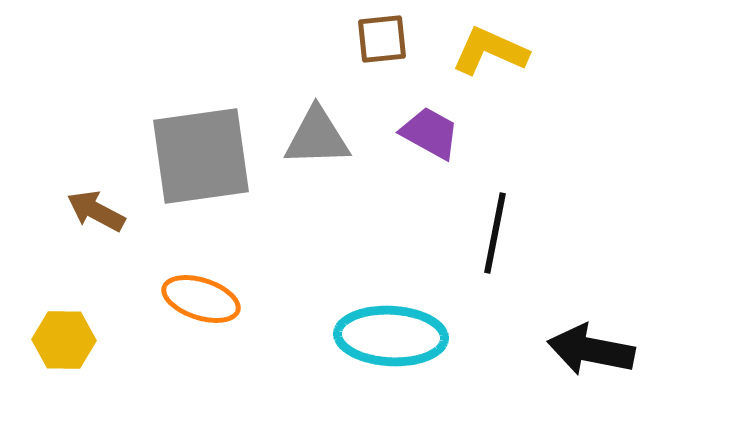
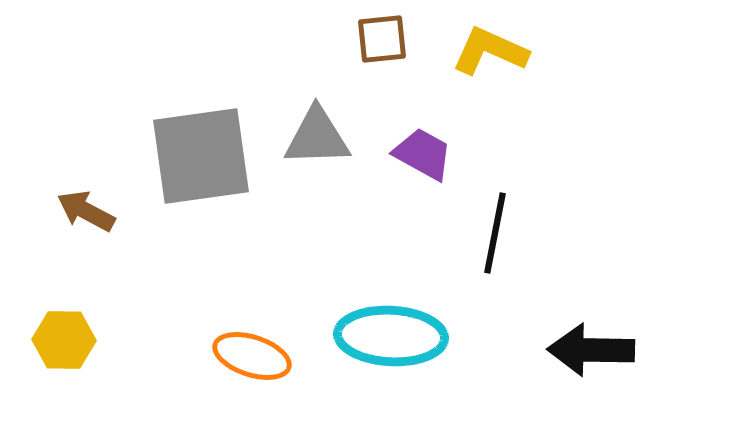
purple trapezoid: moved 7 px left, 21 px down
brown arrow: moved 10 px left
orange ellipse: moved 51 px right, 57 px down
black arrow: rotated 10 degrees counterclockwise
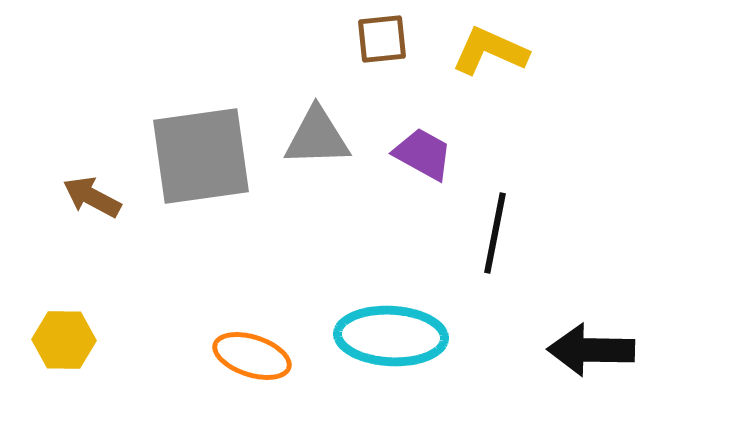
brown arrow: moved 6 px right, 14 px up
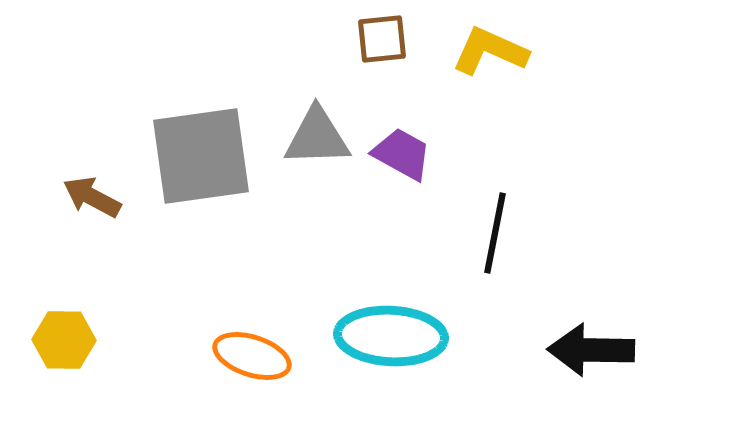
purple trapezoid: moved 21 px left
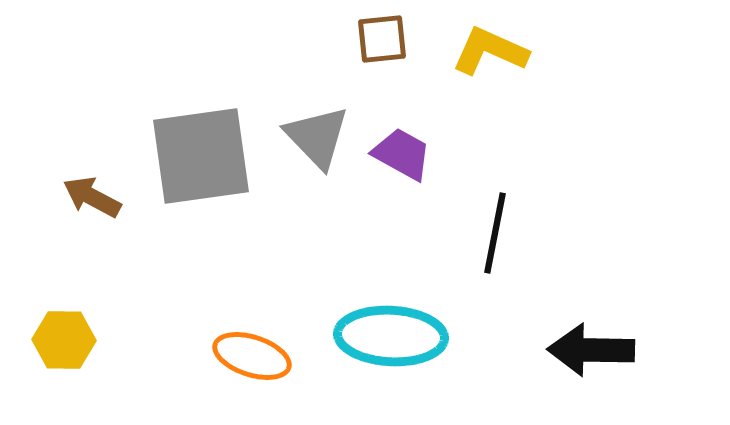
gray triangle: rotated 48 degrees clockwise
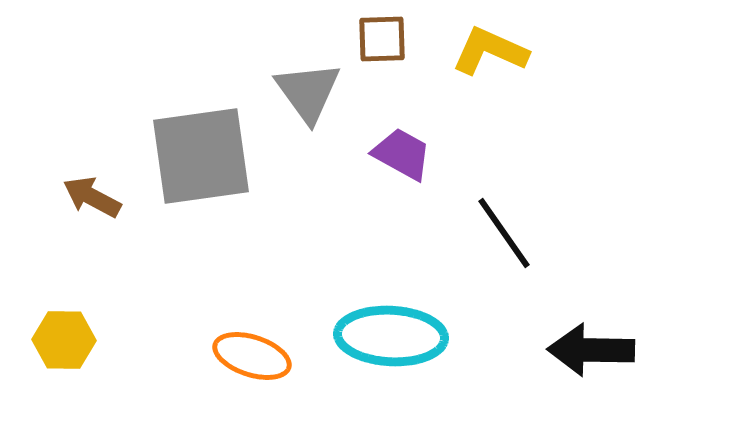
brown square: rotated 4 degrees clockwise
gray triangle: moved 9 px left, 45 px up; rotated 8 degrees clockwise
black line: moved 9 px right; rotated 46 degrees counterclockwise
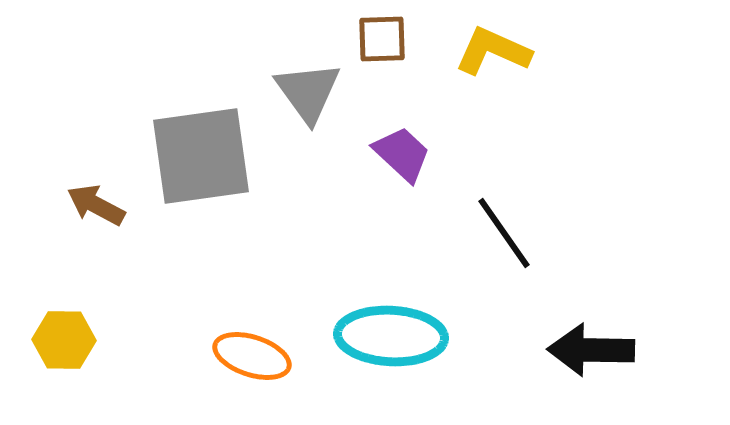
yellow L-shape: moved 3 px right
purple trapezoid: rotated 14 degrees clockwise
brown arrow: moved 4 px right, 8 px down
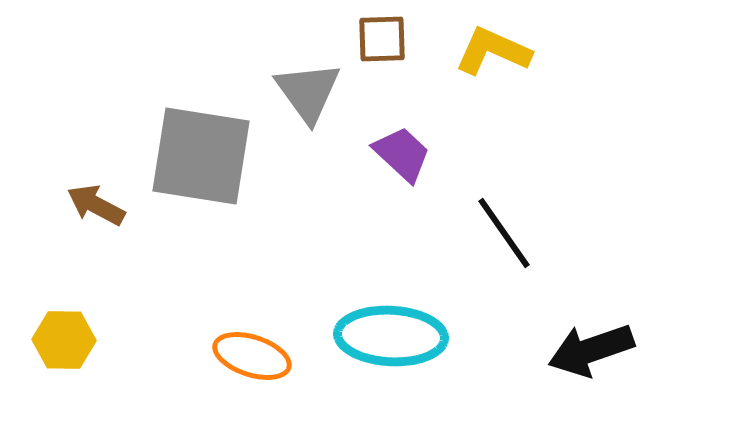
gray square: rotated 17 degrees clockwise
black arrow: rotated 20 degrees counterclockwise
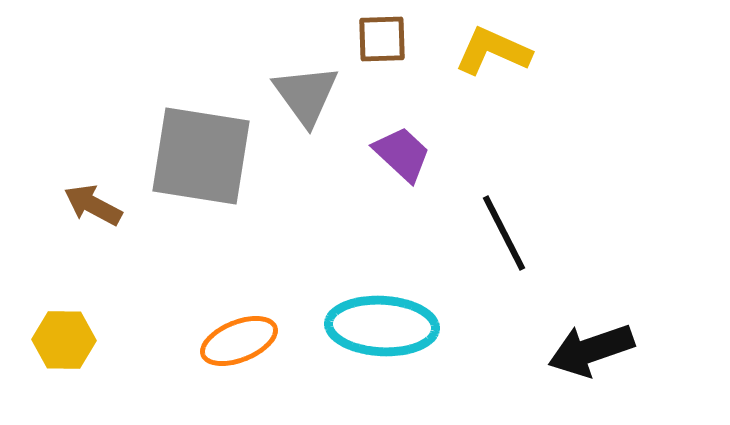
gray triangle: moved 2 px left, 3 px down
brown arrow: moved 3 px left
black line: rotated 8 degrees clockwise
cyan ellipse: moved 9 px left, 10 px up
orange ellipse: moved 13 px left, 15 px up; rotated 40 degrees counterclockwise
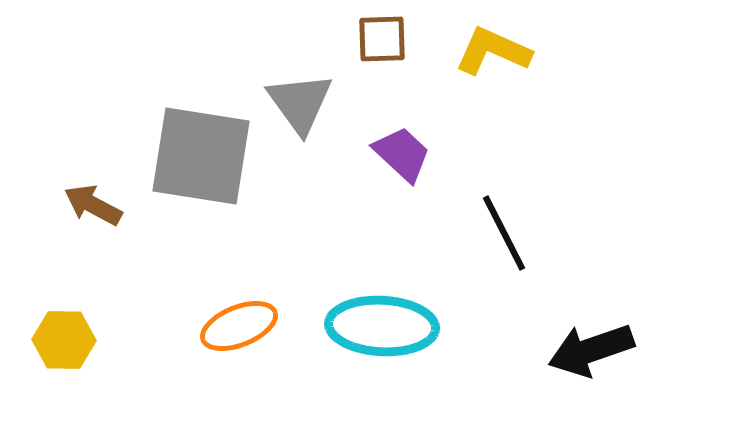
gray triangle: moved 6 px left, 8 px down
orange ellipse: moved 15 px up
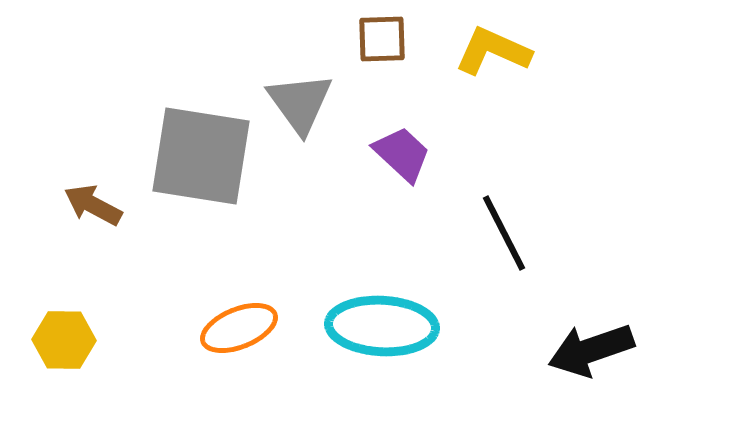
orange ellipse: moved 2 px down
